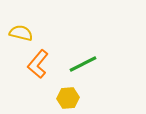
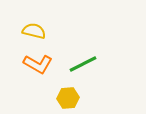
yellow semicircle: moved 13 px right, 2 px up
orange L-shape: rotated 100 degrees counterclockwise
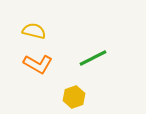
green line: moved 10 px right, 6 px up
yellow hexagon: moved 6 px right, 1 px up; rotated 15 degrees counterclockwise
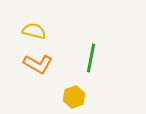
green line: moved 2 px left; rotated 52 degrees counterclockwise
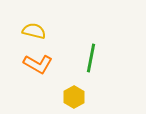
yellow hexagon: rotated 10 degrees counterclockwise
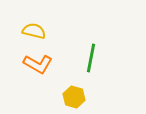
yellow hexagon: rotated 15 degrees counterclockwise
